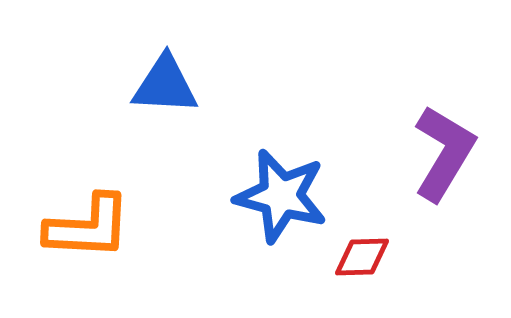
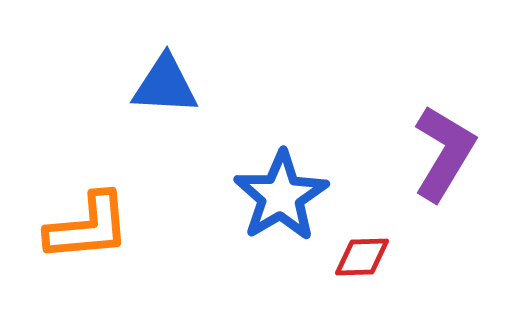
blue star: rotated 26 degrees clockwise
orange L-shape: rotated 8 degrees counterclockwise
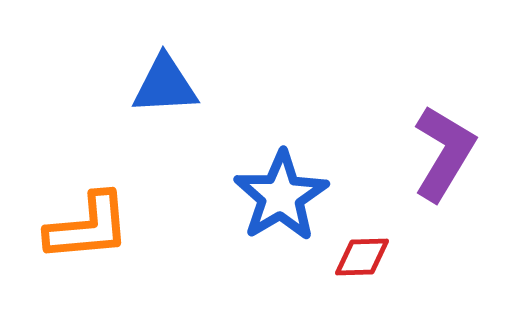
blue triangle: rotated 6 degrees counterclockwise
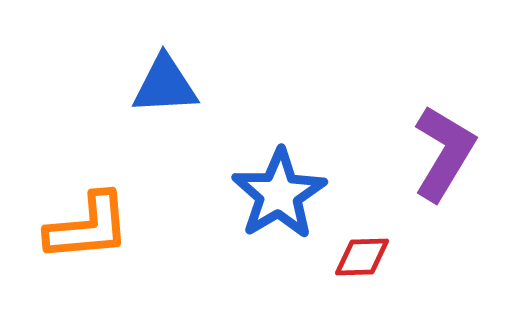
blue star: moved 2 px left, 2 px up
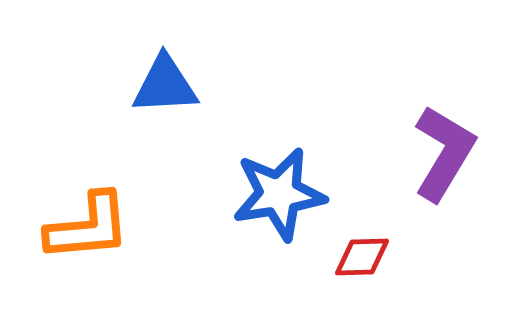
blue star: rotated 22 degrees clockwise
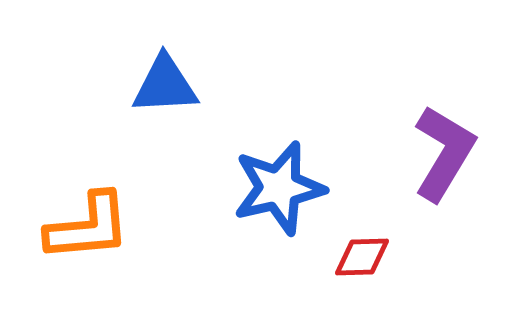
blue star: moved 6 px up; rotated 4 degrees counterclockwise
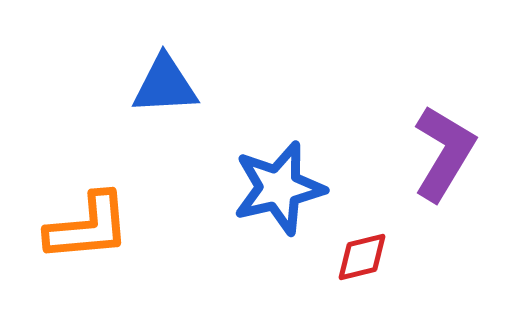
red diamond: rotated 12 degrees counterclockwise
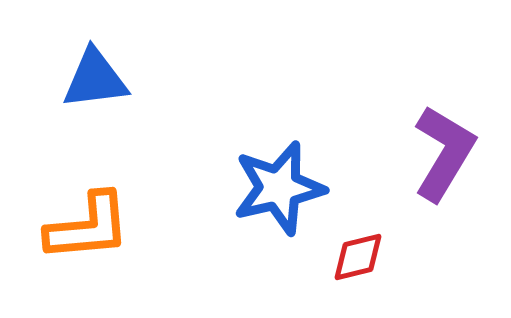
blue triangle: moved 70 px left, 6 px up; rotated 4 degrees counterclockwise
red diamond: moved 4 px left
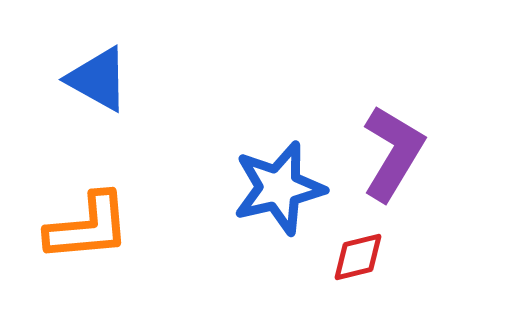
blue triangle: moved 3 px right; rotated 36 degrees clockwise
purple L-shape: moved 51 px left
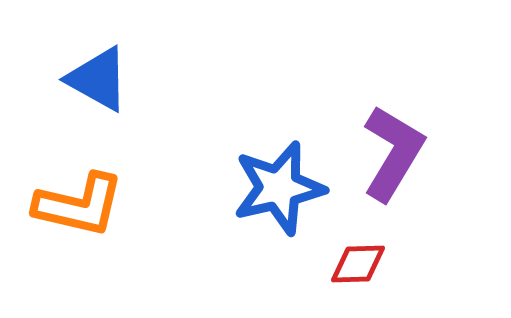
orange L-shape: moved 9 px left, 22 px up; rotated 18 degrees clockwise
red diamond: moved 7 px down; rotated 12 degrees clockwise
